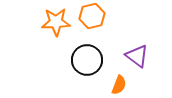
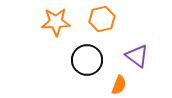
orange hexagon: moved 10 px right, 3 px down
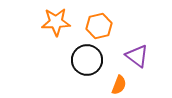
orange hexagon: moved 3 px left, 7 px down
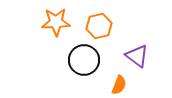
black circle: moved 3 px left
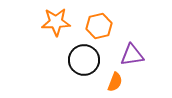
purple triangle: moved 5 px left, 1 px up; rotated 45 degrees counterclockwise
orange semicircle: moved 4 px left, 3 px up
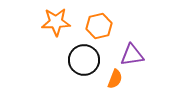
orange semicircle: moved 3 px up
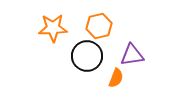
orange star: moved 3 px left, 6 px down
black circle: moved 3 px right, 4 px up
orange semicircle: moved 1 px right, 1 px up
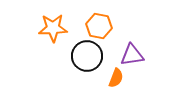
orange hexagon: rotated 25 degrees clockwise
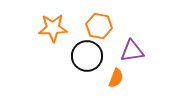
purple triangle: moved 4 px up
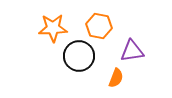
black circle: moved 8 px left
